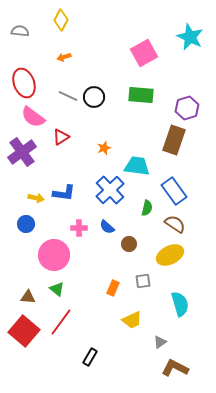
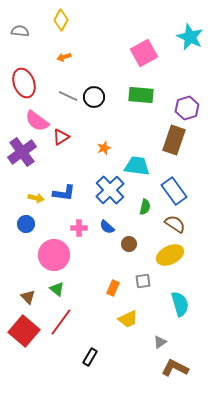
pink semicircle: moved 4 px right, 4 px down
green semicircle: moved 2 px left, 1 px up
brown triangle: rotated 42 degrees clockwise
yellow trapezoid: moved 4 px left, 1 px up
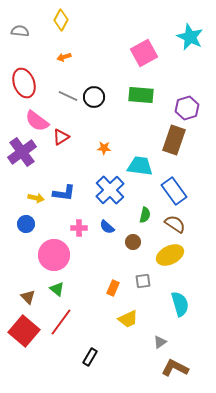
orange star: rotated 24 degrees clockwise
cyan trapezoid: moved 3 px right
green semicircle: moved 8 px down
brown circle: moved 4 px right, 2 px up
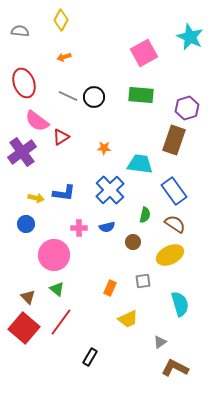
cyan trapezoid: moved 2 px up
blue semicircle: rotated 56 degrees counterclockwise
orange rectangle: moved 3 px left
red square: moved 3 px up
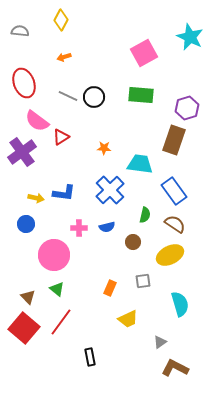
black rectangle: rotated 42 degrees counterclockwise
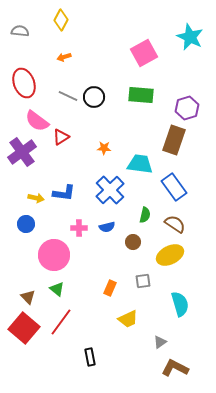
blue rectangle: moved 4 px up
